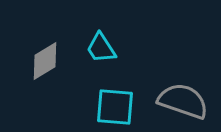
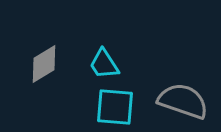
cyan trapezoid: moved 3 px right, 16 px down
gray diamond: moved 1 px left, 3 px down
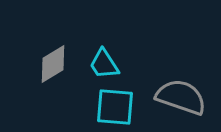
gray diamond: moved 9 px right
gray semicircle: moved 2 px left, 4 px up
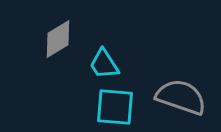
gray diamond: moved 5 px right, 25 px up
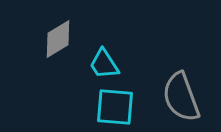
gray semicircle: rotated 129 degrees counterclockwise
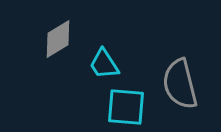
gray semicircle: moved 1 px left, 13 px up; rotated 6 degrees clockwise
cyan square: moved 11 px right
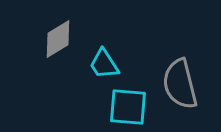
cyan square: moved 2 px right
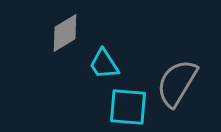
gray diamond: moved 7 px right, 6 px up
gray semicircle: moved 3 px left, 1 px up; rotated 45 degrees clockwise
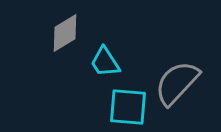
cyan trapezoid: moved 1 px right, 2 px up
gray semicircle: rotated 12 degrees clockwise
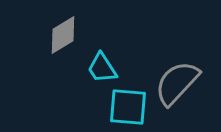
gray diamond: moved 2 px left, 2 px down
cyan trapezoid: moved 3 px left, 6 px down
